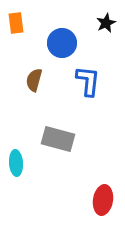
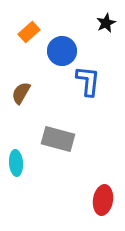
orange rectangle: moved 13 px right, 9 px down; rotated 55 degrees clockwise
blue circle: moved 8 px down
brown semicircle: moved 13 px left, 13 px down; rotated 15 degrees clockwise
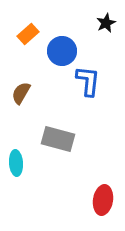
orange rectangle: moved 1 px left, 2 px down
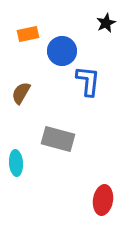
orange rectangle: rotated 30 degrees clockwise
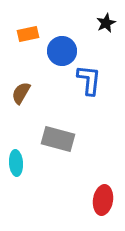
blue L-shape: moved 1 px right, 1 px up
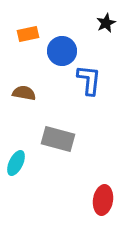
brown semicircle: moved 3 px right; rotated 70 degrees clockwise
cyan ellipse: rotated 30 degrees clockwise
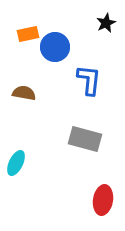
blue circle: moved 7 px left, 4 px up
gray rectangle: moved 27 px right
